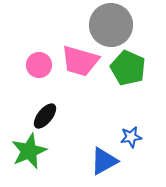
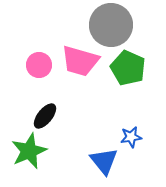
blue triangle: rotated 40 degrees counterclockwise
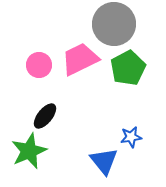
gray circle: moved 3 px right, 1 px up
pink trapezoid: moved 2 px up; rotated 138 degrees clockwise
green pentagon: rotated 20 degrees clockwise
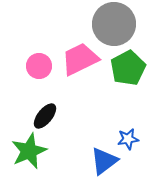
pink circle: moved 1 px down
blue star: moved 3 px left, 2 px down
blue triangle: rotated 32 degrees clockwise
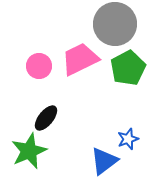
gray circle: moved 1 px right
black ellipse: moved 1 px right, 2 px down
blue star: rotated 10 degrees counterclockwise
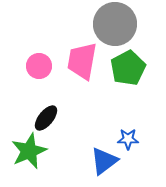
pink trapezoid: moved 2 px right, 2 px down; rotated 54 degrees counterclockwise
blue star: rotated 20 degrees clockwise
